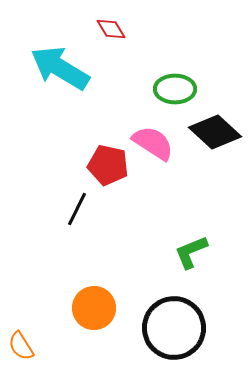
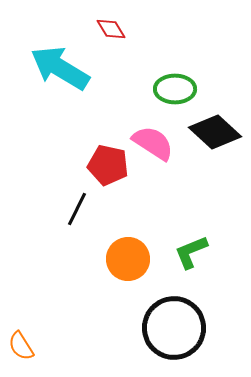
orange circle: moved 34 px right, 49 px up
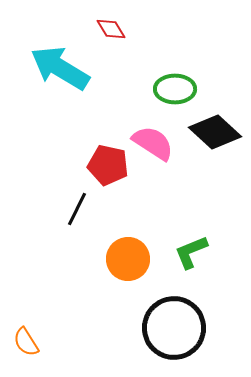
orange semicircle: moved 5 px right, 4 px up
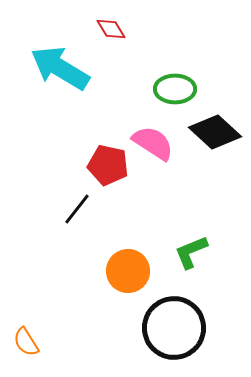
black line: rotated 12 degrees clockwise
orange circle: moved 12 px down
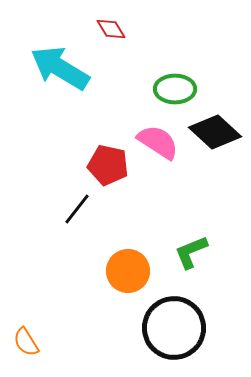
pink semicircle: moved 5 px right, 1 px up
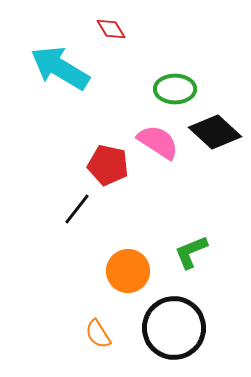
orange semicircle: moved 72 px right, 8 px up
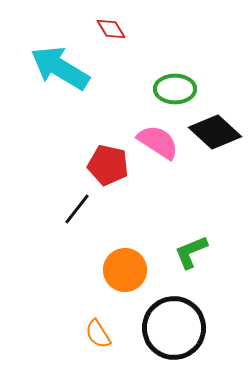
orange circle: moved 3 px left, 1 px up
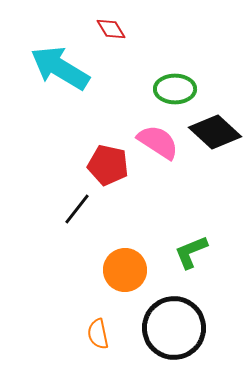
orange semicircle: rotated 20 degrees clockwise
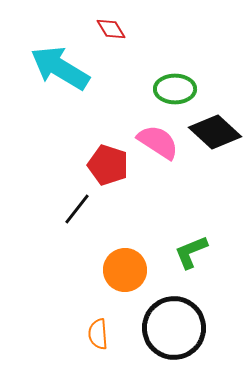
red pentagon: rotated 6 degrees clockwise
orange semicircle: rotated 8 degrees clockwise
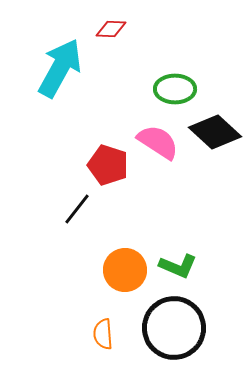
red diamond: rotated 56 degrees counterclockwise
cyan arrow: rotated 88 degrees clockwise
green L-shape: moved 13 px left, 14 px down; rotated 135 degrees counterclockwise
orange semicircle: moved 5 px right
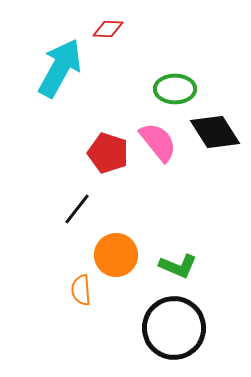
red diamond: moved 3 px left
black diamond: rotated 15 degrees clockwise
pink semicircle: rotated 18 degrees clockwise
red pentagon: moved 12 px up
orange circle: moved 9 px left, 15 px up
orange semicircle: moved 22 px left, 44 px up
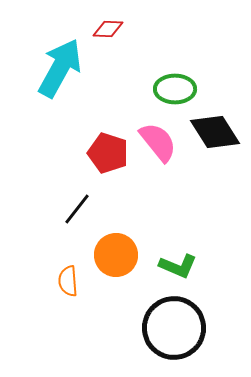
orange semicircle: moved 13 px left, 9 px up
